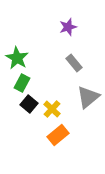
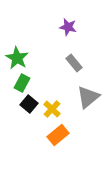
purple star: rotated 30 degrees clockwise
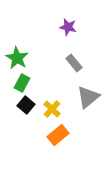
black square: moved 3 px left, 1 px down
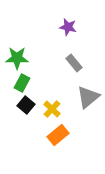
green star: rotated 30 degrees counterclockwise
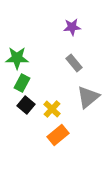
purple star: moved 4 px right; rotated 18 degrees counterclockwise
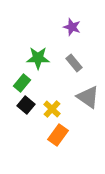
purple star: rotated 24 degrees clockwise
green star: moved 21 px right
green rectangle: rotated 12 degrees clockwise
gray triangle: rotated 45 degrees counterclockwise
orange rectangle: rotated 15 degrees counterclockwise
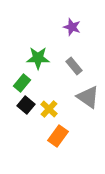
gray rectangle: moved 3 px down
yellow cross: moved 3 px left
orange rectangle: moved 1 px down
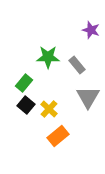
purple star: moved 19 px right, 3 px down
green star: moved 10 px right, 1 px up
gray rectangle: moved 3 px right, 1 px up
green rectangle: moved 2 px right
gray triangle: rotated 25 degrees clockwise
orange rectangle: rotated 15 degrees clockwise
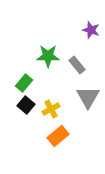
green star: moved 1 px up
yellow cross: moved 2 px right; rotated 18 degrees clockwise
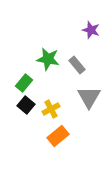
green star: moved 3 px down; rotated 10 degrees clockwise
gray triangle: moved 1 px right
